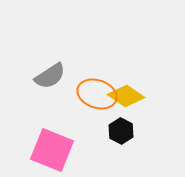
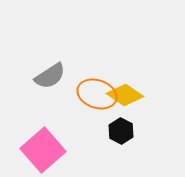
yellow diamond: moved 1 px left, 1 px up
pink square: moved 9 px left; rotated 27 degrees clockwise
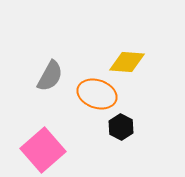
gray semicircle: rotated 28 degrees counterclockwise
yellow diamond: moved 2 px right, 33 px up; rotated 30 degrees counterclockwise
black hexagon: moved 4 px up
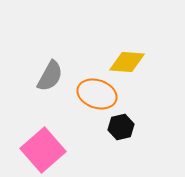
black hexagon: rotated 20 degrees clockwise
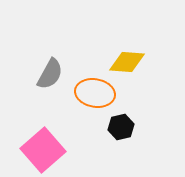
gray semicircle: moved 2 px up
orange ellipse: moved 2 px left, 1 px up; rotated 9 degrees counterclockwise
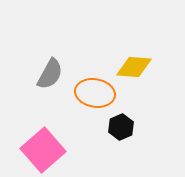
yellow diamond: moved 7 px right, 5 px down
black hexagon: rotated 10 degrees counterclockwise
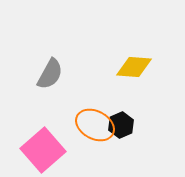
orange ellipse: moved 32 px down; rotated 18 degrees clockwise
black hexagon: moved 2 px up
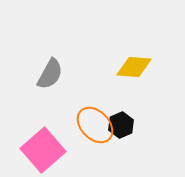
orange ellipse: rotated 18 degrees clockwise
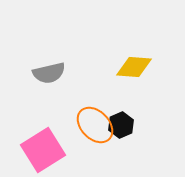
gray semicircle: moved 1 px left, 1 px up; rotated 48 degrees clockwise
pink square: rotated 9 degrees clockwise
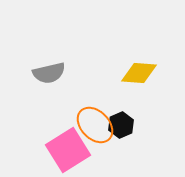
yellow diamond: moved 5 px right, 6 px down
pink square: moved 25 px right
